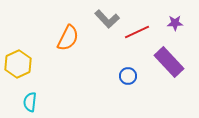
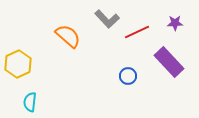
orange semicircle: moved 2 px up; rotated 76 degrees counterclockwise
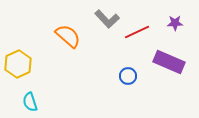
purple rectangle: rotated 24 degrees counterclockwise
cyan semicircle: rotated 24 degrees counterclockwise
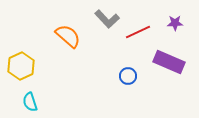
red line: moved 1 px right
yellow hexagon: moved 3 px right, 2 px down
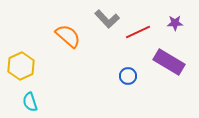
purple rectangle: rotated 8 degrees clockwise
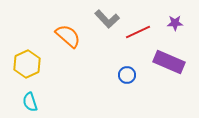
purple rectangle: rotated 8 degrees counterclockwise
yellow hexagon: moved 6 px right, 2 px up
blue circle: moved 1 px left, 1 px up
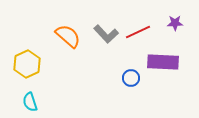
gray L-shape: moved 1 px left, 15 px down
purple rectangle: moved 6 px left; rotated 20 degrees counterclockwise
blue circle: moved 4 px right, 3 px down
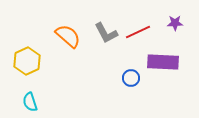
gray L-shape: moved 1 px up; rotated 15 degrees clockwise
yellow hexagon: moved 3 px up
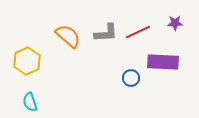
gray L-shape: rotated 65 degrees counterclockwise
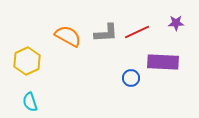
purple star: moved 1 px right
red line: moved 1 px left
orange semicircle: rotated 12 degrees counterclockwise
